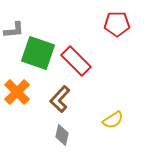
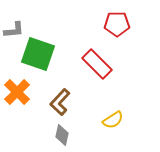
green square: moved 1 px down
red rectangle: moved 21 px right, 3 px down
brown L-shape: moved 3 px down
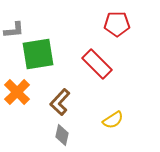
green square: rotated 28 degrees counterclockwise
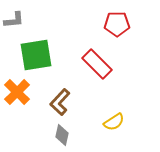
gray L-shape: moved 10 px up
green square: moved 2 px left, 1 px down
yellow semicircle: moved 1 px right, 2 px down
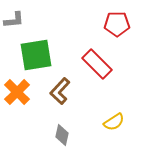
brown L-shape: moved 11 px up
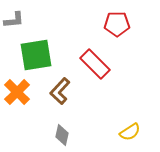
red rectangle: moved 2 px left
yellow semicircle: moved 16 px right, 10 px down
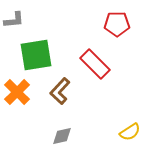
gray diamond: moved 1 px down; rotated 65 degrees clockwise
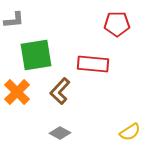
red rectangle: moved 2 px left; rotated 40 degrees counterclockwise
gray diamond: moved 2 px left, 3 px up; rotated 40 degrees clockwise
